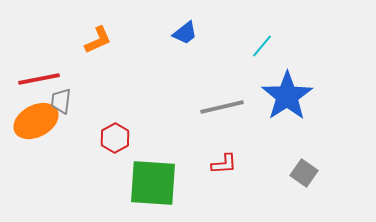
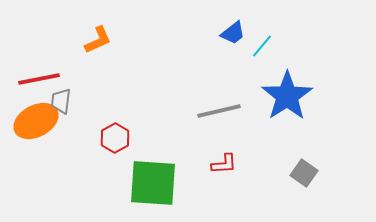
blue trapezoid: moved 48 px right
gray line: moved 3 px left, 4 px down
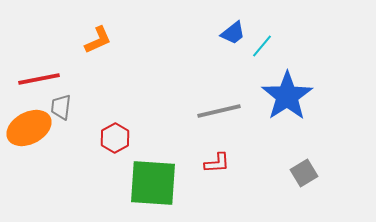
gray trapezoid: moved 6 px down
orange ellipse: moved 7 px left, 7 px down
red L-shape: moved 7 px left, 1 px up
gray square: rotated 24 degrees clockwise
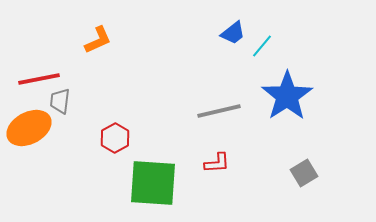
gray trapezoid: moved 1 px left, 6 px up
